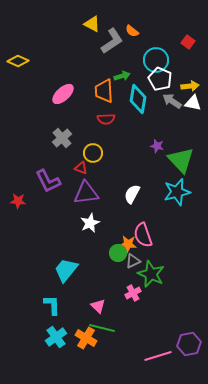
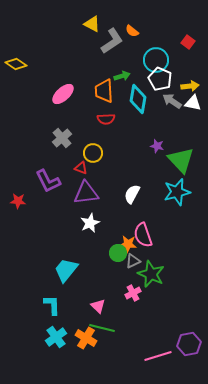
yellow diamond: moved 2 px left, 3 px down; rotated 10 degrees clockwise
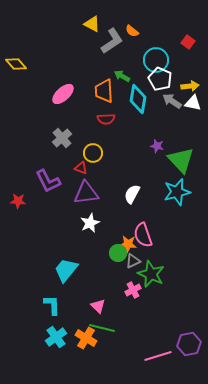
yellow diamond: rotated 15 degrees clockwise
green arrow: rotated 133 degrees counterclockwise
pink cross: moved 3 px up
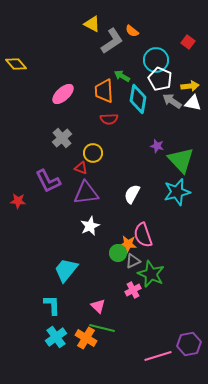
red semicircle: moved 3 px right
white star: moved 3 px down
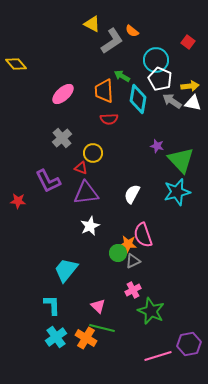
green star: moved 37 px down
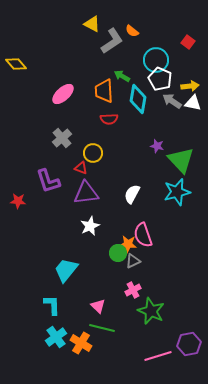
purple L-shape: rotated 8 degrees clockwise
orange cross: moved 5 px left, 5 px down
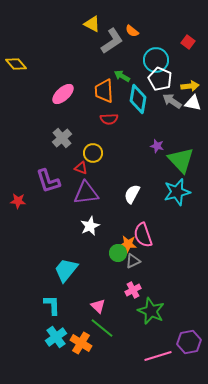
green line: rotated 25 degrees clockwise
purple hexagon: moved 2 px up
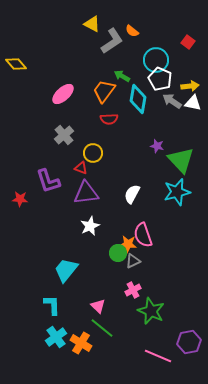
orange trapezoid: rotated 40 degrees clockwise
gray cross: moved 2 px right, 3 px up
red star: moved 2 px right, 2 px up
pink line: rotated 40 degrees clockwise
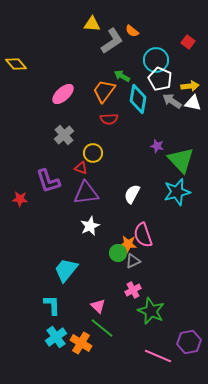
yellow triangle: rotated 24 degrees counterclockwise
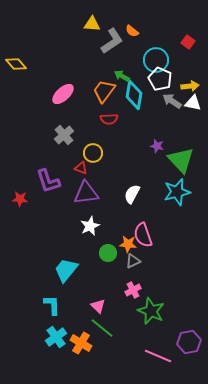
cyan diamond: moved 4 px left, 4 px up
green circle: moved 10 px left
